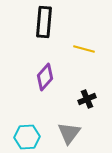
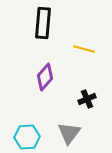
black rectangle: moved 1 px left, 1 px down
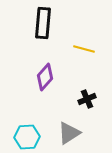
gray triangle: rotated 20 degrees clockwise
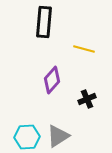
black rectangle: moved 1 px right, 1 px up
purple diamond: moved 7 px right, 3 px down
gray triangle: moved 11 px left, 3 px down
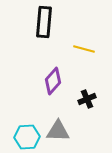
purple diamond: moved 1 px right, 1 px down
gray triangle: moved 5 px up; rotated 35 degrees clockwise
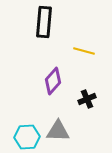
yellow line: moved 2 px down
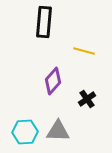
black cross: rotated 12 degrees counterclockwise
cyan hexagon: moved 2 px left, 5 px up
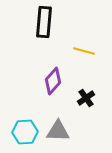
black cross: moved 1 px left, 1 px up
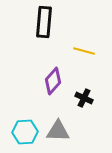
black cross: moved 2 px left; rotated 30 degrees counterclockwise
